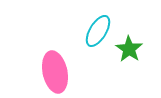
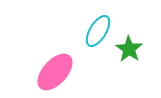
pink ellipse: rotated 54 degrees clockwise
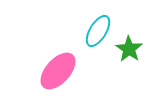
pink ellipse: moved 3 px right, 1 px up
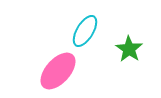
cyan ellipse: moved 13 px left
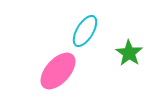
green star: moved 4 px down
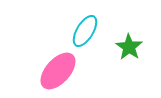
green star: moved 6 px up
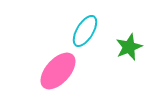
green star: rotated 16 degrees clockwise
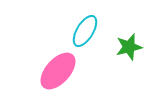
green star: rotated 8 degrees clockwise
